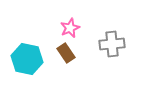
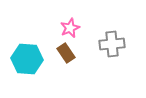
cyan hexagon: rotated 8 degrees counterclockwise
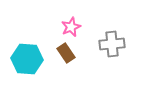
pink star: moved 1 px right, 1 px up
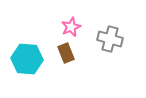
gray cross: moved 2 px left, 5 px up; rotated 20 degrees clockwise
brown rectangle: rotated 12 degrees clockwise
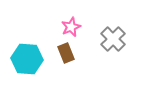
gray cross: moved 3 px right; rotated 30 degrees clockwise
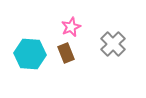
gray cross: moved 5 px down
cyan hexagon: moved 3 px right, 5 px up
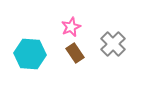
brown rectangle: moved 9 px right; rotated 12 degrees counterclockwise
